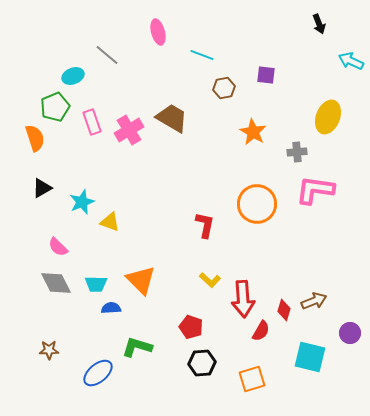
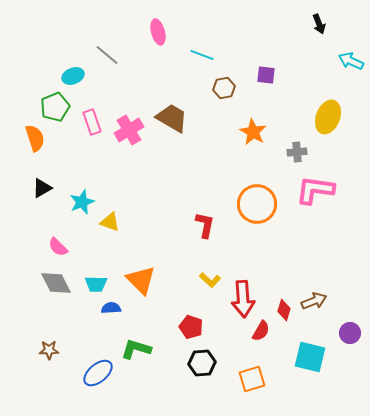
green L-shape: moved 1 px left, 2 px down
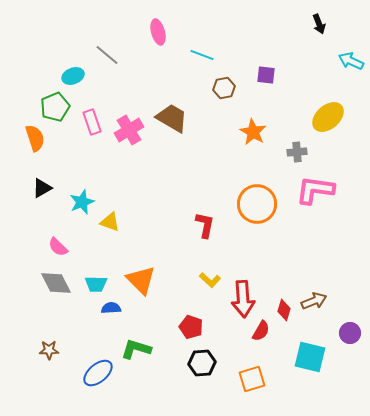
yellow ellipse: rotated 28 degrees clockwise
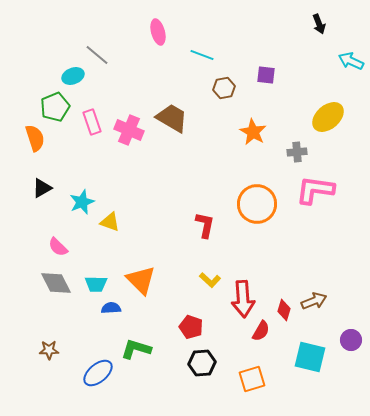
gray line: moved 10 px left
pink cross: rotated 36 degrees counterclockwise
purple circle: moved 1 px right, 7 px down
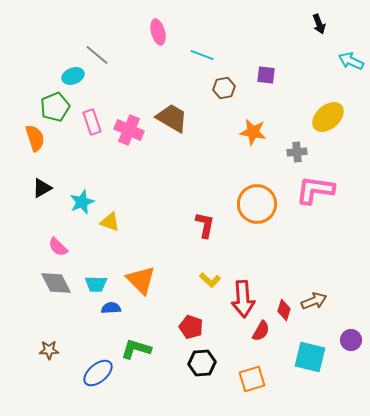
orange star: rotated 20 degrees counterclockwise
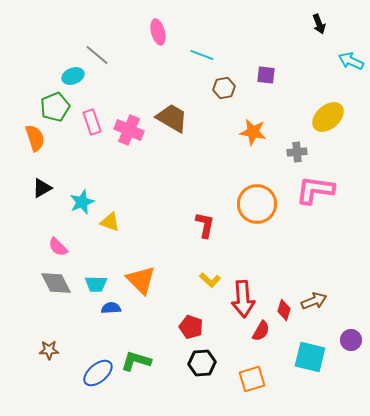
green L-shape: moved 12 px down
